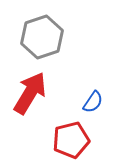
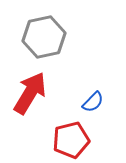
gray hexagon: moved 2 px right; rotated 6 degrees clockwise
blue semicircle: rotated 10 degrees clockwise
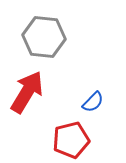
gray hexagon: rotated 18 degrees clockwise
red arrow: moved 3 px left, 1 px up
